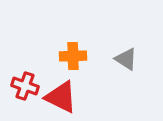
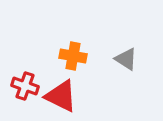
orange cross: rotated 12 degrees clockwise
red triangle: moved 1 px up
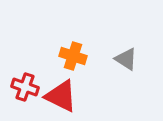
orange cross: rotated 8 degrees clockwise
red cross: moved 1 px down
